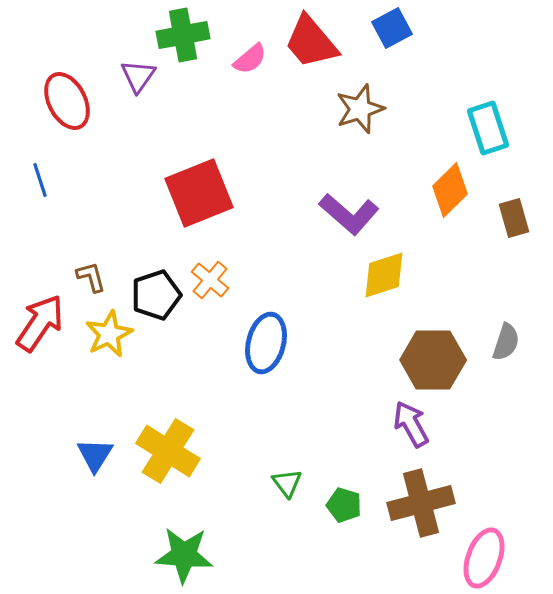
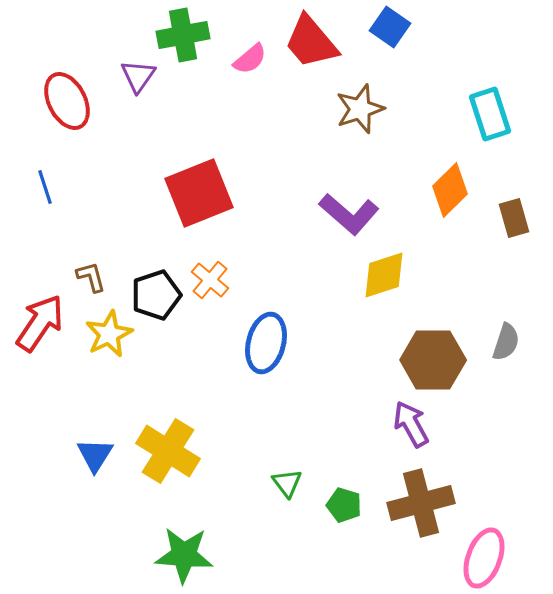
blue square: moved 2 px left, 1 px up; rotated 27 degrees counterclockwise
cyan rectangle: moved 2 px right, 14 px up
blue line: moved 5 px right, 7 px down
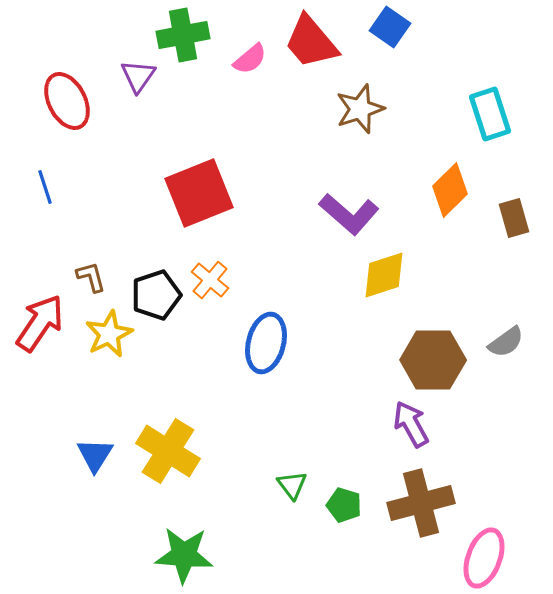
gray semicircle: rotated 36 degrees clockwise
green triangle: moved 5 px right, 2 px down
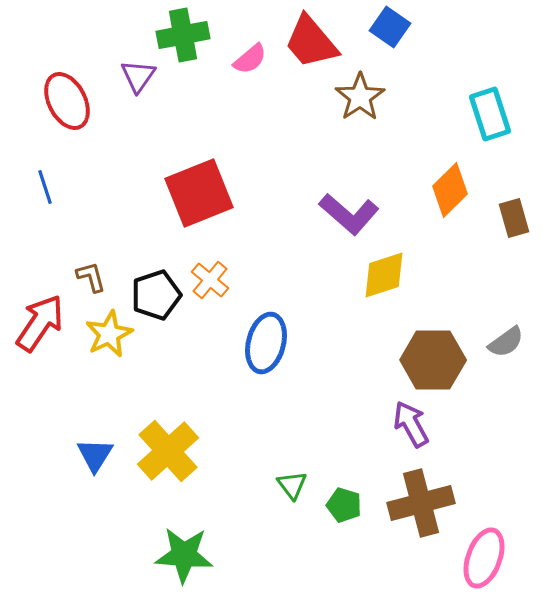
brown star: moved 12 px up; rotated 15 degrees counterclockwise
yellow cross: rotated 16 degrees clockwise
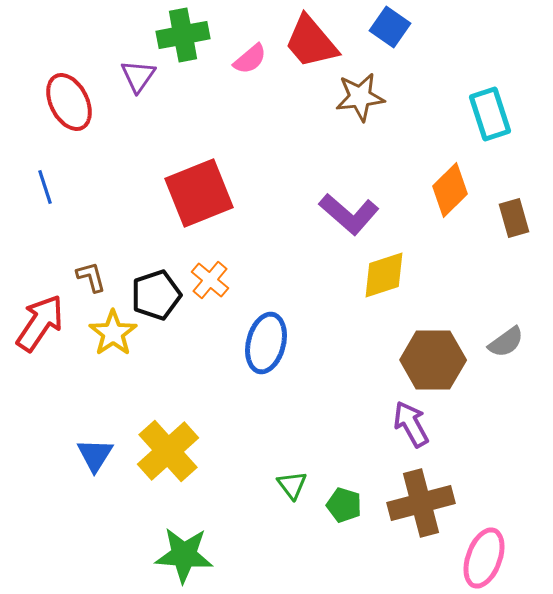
brown star: rotated 27 degrees clockwise
red ellipse: moved 2 px right, 1 px down
yellow star: moved 4 px right, 1 px up; rotated 9 degrees counterclockwise
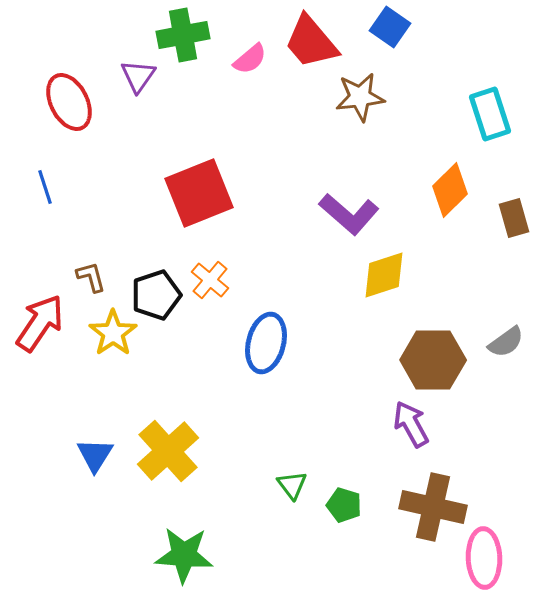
brown cross: moved 12 px right, 4 px down; rotated 28 degrees clockwise
pink ellipse: rotated 22 degrees counterclockwise
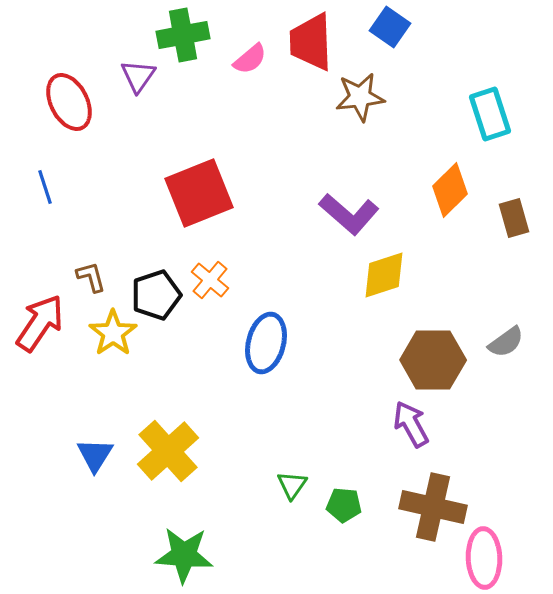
red trapezoid: rotated 38 degrees clockwise
green triangle: rotated 12 degrees clockwise
green pentagon: rotated 12 degrees counterclockwise
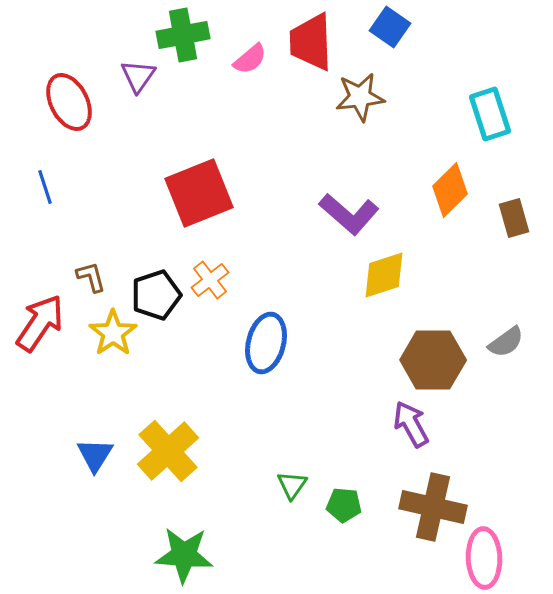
orange cross: rotated 12 degrees clockwise
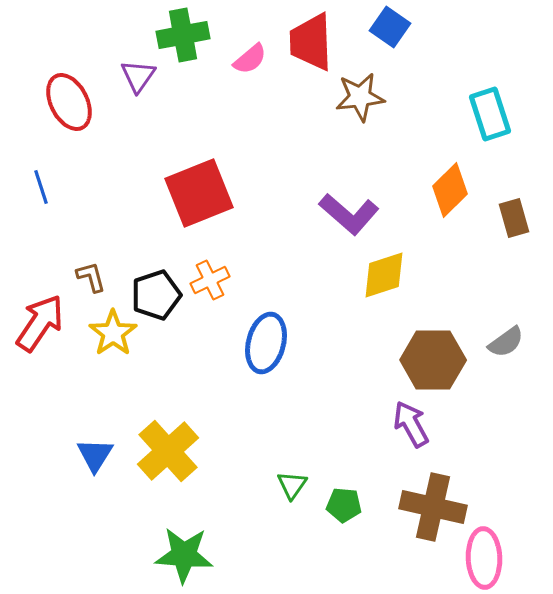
blue line: moved 4 px left
orange cross: rotated 12 degrees clockwise
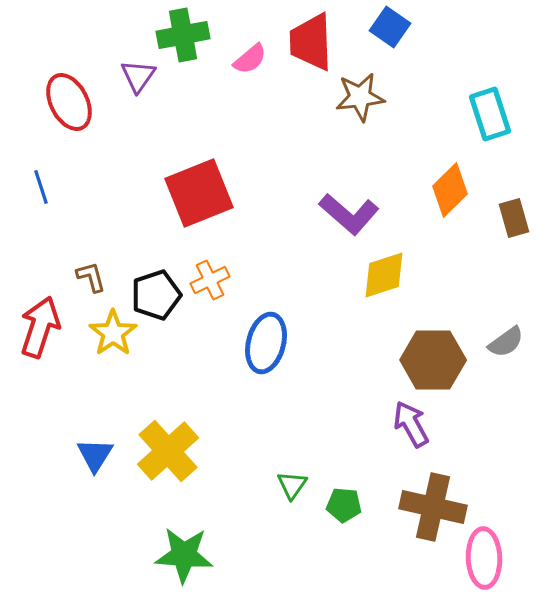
red arrow: moved 4 px down; rotated 16 degrees counterclockwise
